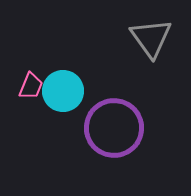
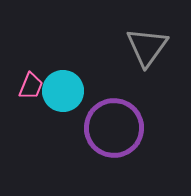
gray triangle: moved 4 px left, 9 px down; rotated 12 degrees clockwise
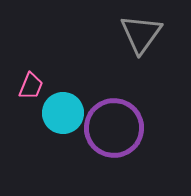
gray triangle: moved 6 px left, 13 px up
cyan circle: moved 22 px down
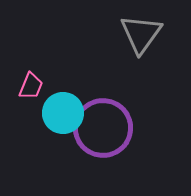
purple circle: moved 11 px left
